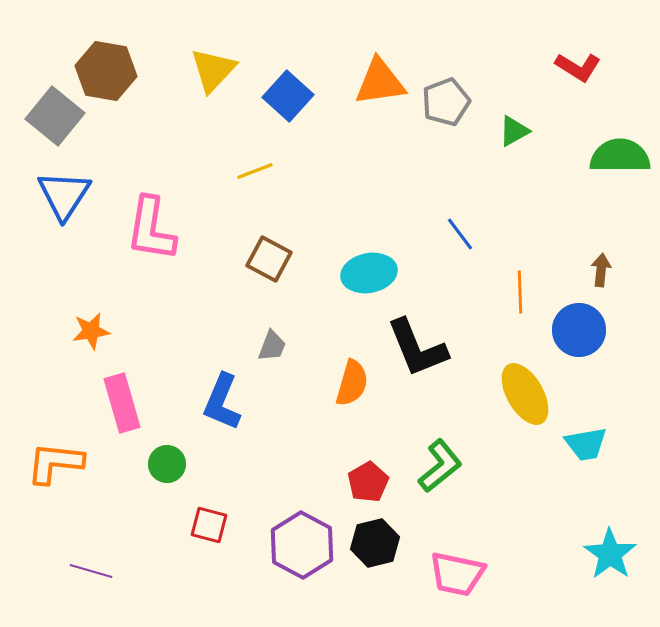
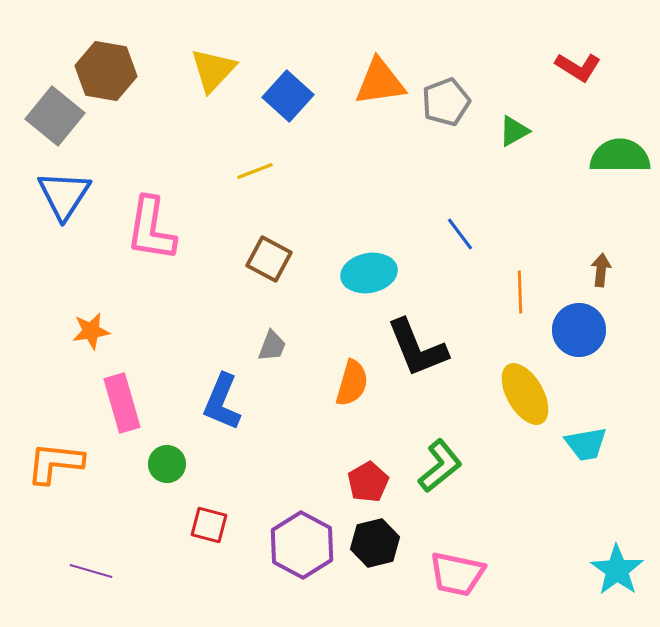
cyan star: moved 7 px right, 16 px down
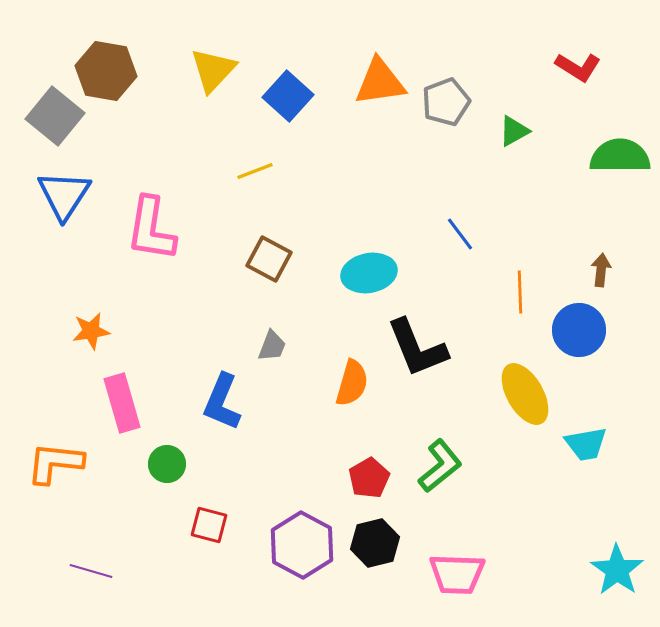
red pentagon: moved 1 px right, 4 px up
pink trapezoid: rotated 10 degrees counterclockwise
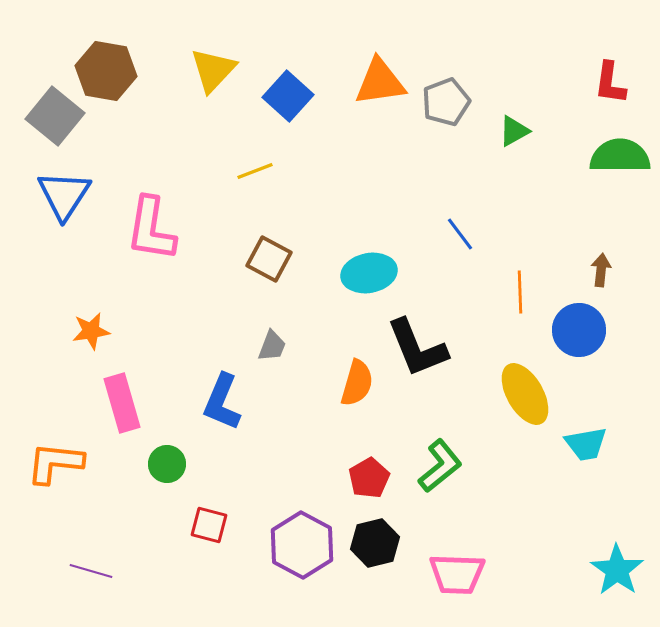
red L-shape: moved 32 px right, 16 px down; rotated 66 degrees clockwise
orange semicircle: moved 5 px right
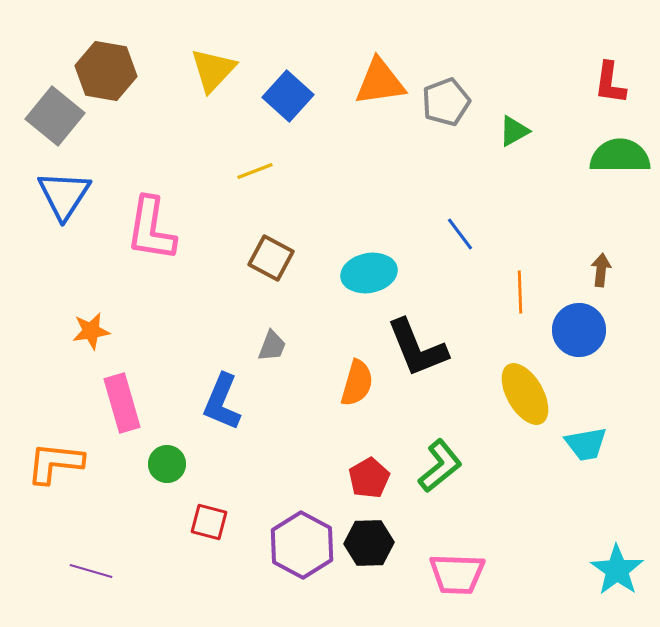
brown square: moved 2 px right, 1 px up
red square: moved 3 px up
black hexagon: moved 6 px left; rotated 12 degrees clockwise
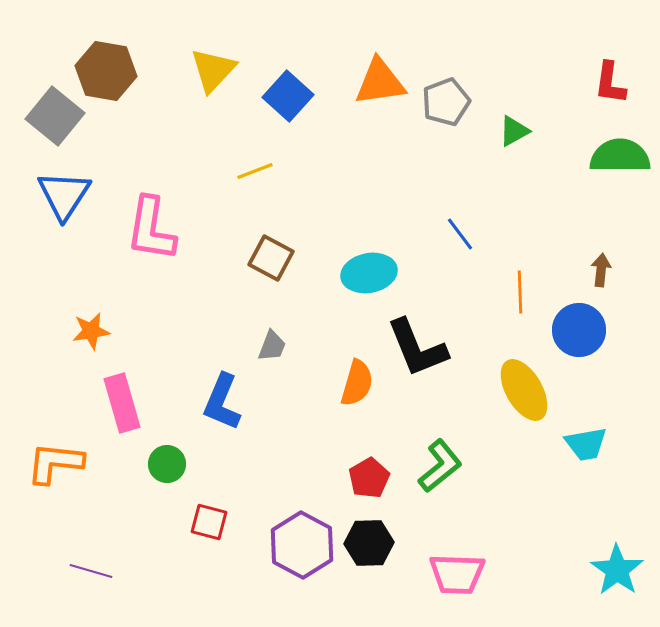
yellow ellipse: moved 1 px left, 4 px up
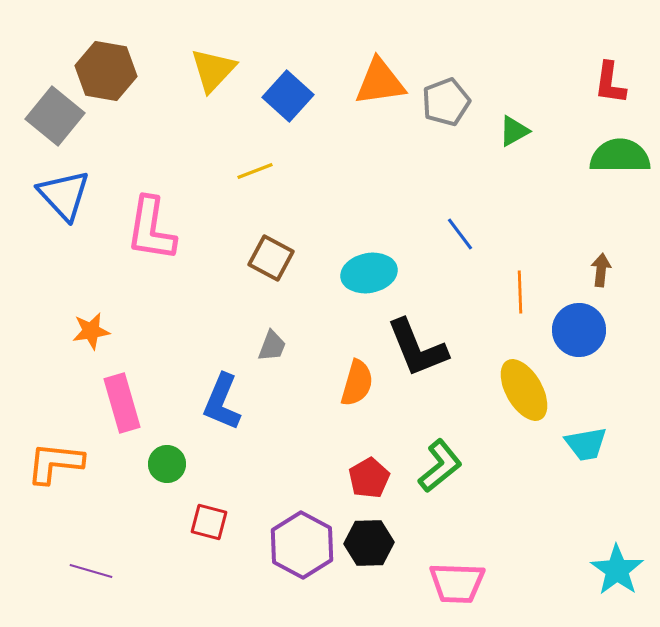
blue triangle: rotated 16 degrees counterclockwise
pink trapezoid: moved 9 px down
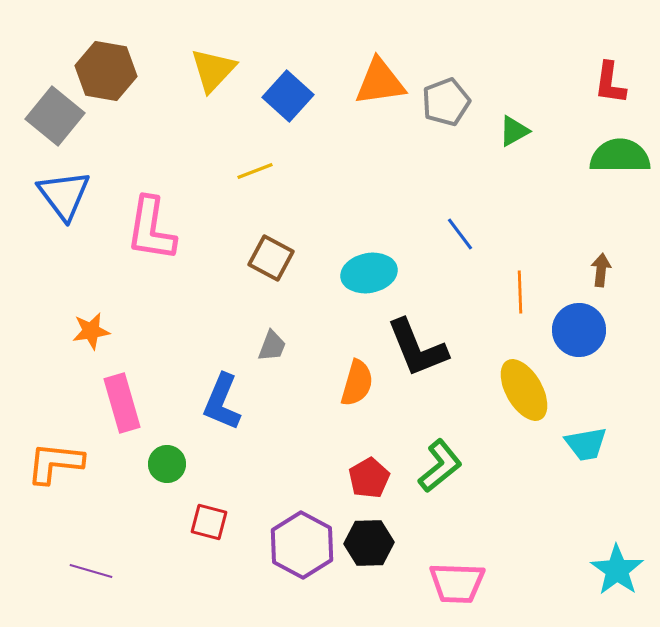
blue triangle: rotated 6 degrees clockwise
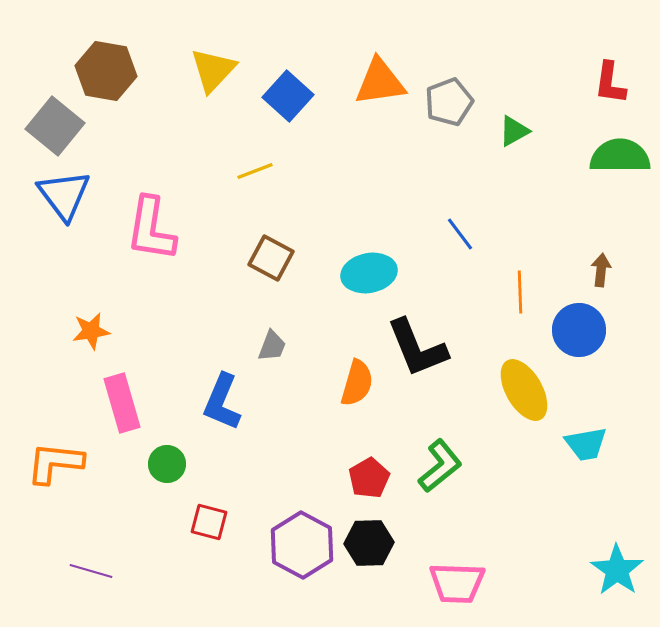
gray pentagon: moved 3 px right
gray square: moved 10 px down
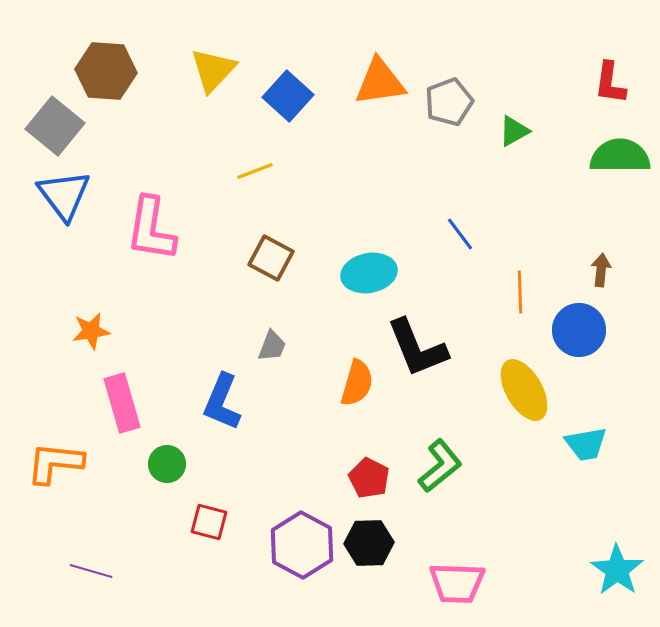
brown hexagon: rotated 6 degrees counterclockwise
red pentagon: rotated 15 degrees counterclockwise
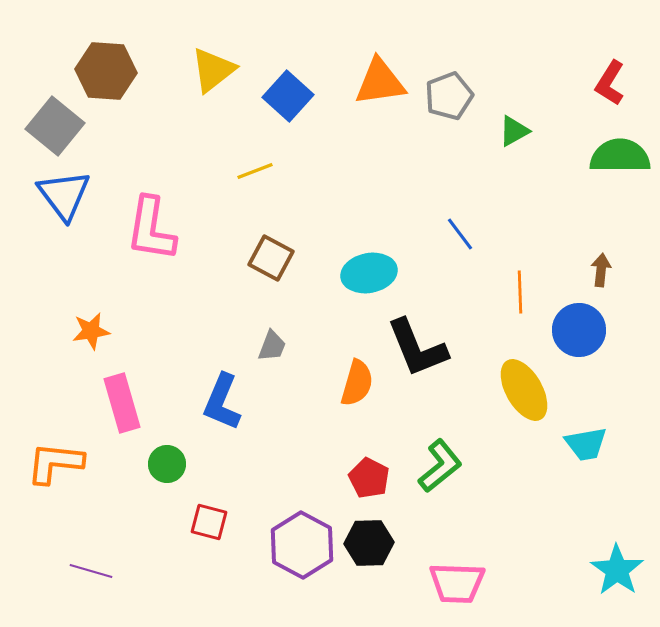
yellow triangle: rotated 9 degrees clockwise
red L-shape: rotated 24 degrees clockwise
gray pentagon: moved 6 px up
